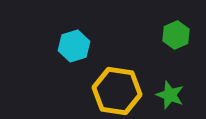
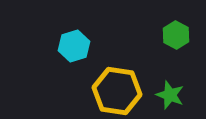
green hexagon: rotated 8 degrees counterclockwise
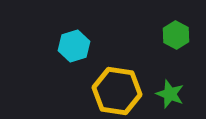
green star: moved 1 px up
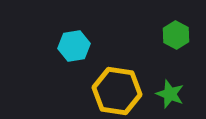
cyan hexagon: rotated 8 degrees clockwise
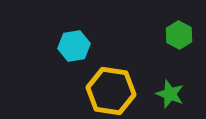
green hexagon: moved 3 px right
yellow hexagon: moved 6 px left
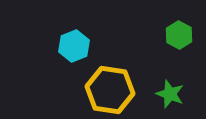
cyan hexagon: rotated 12 degrees counterclockwise
yellow hexagon: moved 1 px left, 1 px up
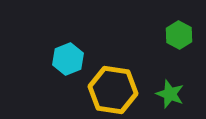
cyan hexagon: moved 6 px left, 13 px down
yellow hexagon: moved 3 px right
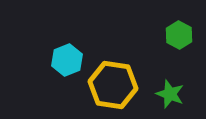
cyan hexagon: moved 1 px left, 1 px down
yellow hexagon: moved 5 px up
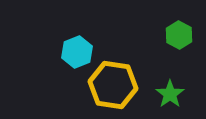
cyan hexagon: moved 10 px right, 8 px up
green star: rotated 16 degrees clockwise
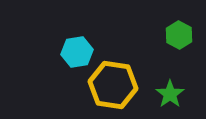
cyan hexagon: rotated 12 degrees clockwise
